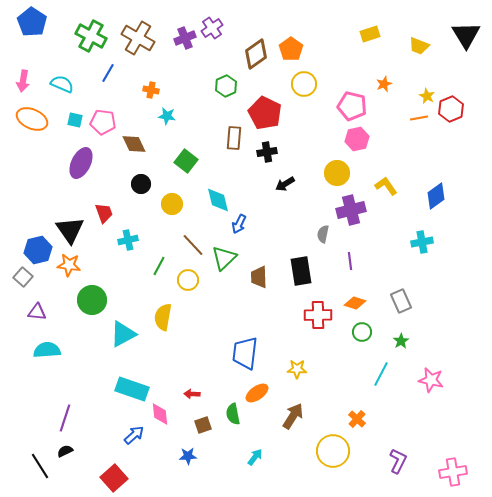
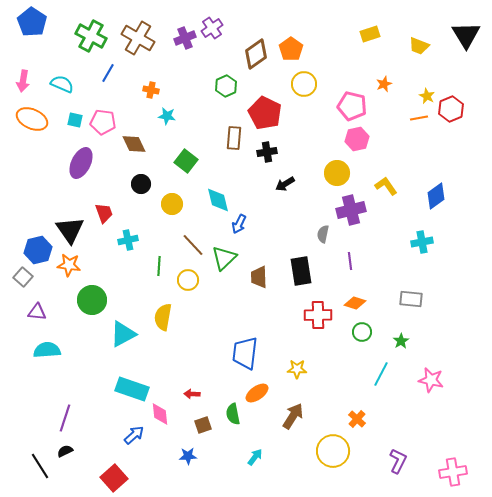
green line at (159, 266): rotated 24 degrees counterclockwise
gray rectangle at (401, 301): moved 10 px right, 2 px up; rotated 60 degrees counterclockwise
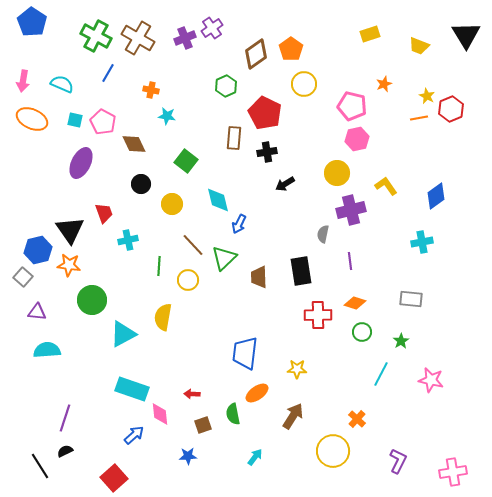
green cross at (91, 36): moved 5 px right
pink pentagon at (103, 122): rotated 20 degrees clockwise
